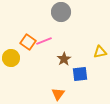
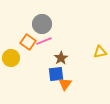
gray circle: moved 19 px left, 12 px down
brown star: moved 3 px left, 1 px up
blue square: moved 24 px left
orange triangle: moved 7 px right, 10 px up
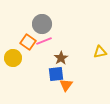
yellow circle: moved 2 px right
orange triangle: moved 1 px right, 1 px down
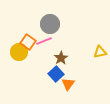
gray circle: moved 8 px right
yellow circle: moved 6 px right, 6 px up
blue square: rotated 35 degrees counterclockwise
orange triangle: moved 2 px right, 1 px up
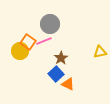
yellow circle: moved 1 px right, 1 px up
orange triangle: rotated 40 degrees counterclockwise
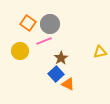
orange square: moved 19 px up
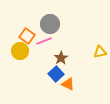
orange square: moved 1 px left, 13 px down
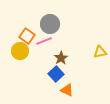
orange triangle: moved 1 px left, 6 px down
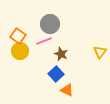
orange square: moved 9 px left
yellow triangle: rotated 40 degrees counterclockwise
brown star: moved 4 px up; rotated 16 degrees counterclockwise
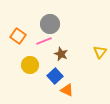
yellow circle: moved 10 px right, 14 px down
blue square: moved 1 px left, 2 px down
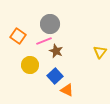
brown star: moved 5 px left, 3 px up
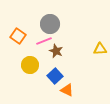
yellow triangle: moved 3 px up; rotated 48 degrees clockwise
